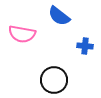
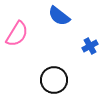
pink semicircle: moved 5 px left; rotated 68 degrees counterclockwise
blue cross: moved 5 px right; rotated 35 degrees counterclockwise
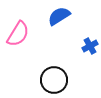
blue semicircle: rotated 110 degrees clockwise
pink semicircle: moved 1 px right
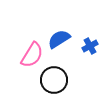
blue semicircle: moved 23 px down
pink semicircle: moved 14 px right, 21 px down
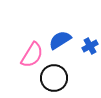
blue semicircle: moved 1 px right, 1 px down
black circle: moved 2 px up
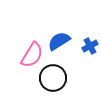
blue semicircle: moved 1 px left, 1 px down
black circle: moved 1 px left
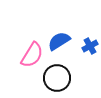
black circle: moved 4 px right
